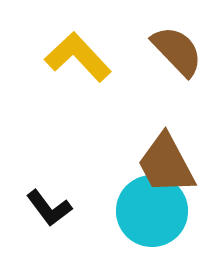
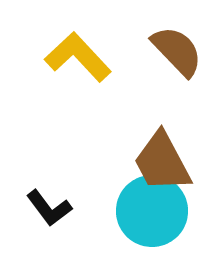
brown trapezoid: moved 4 px left, 2 px up
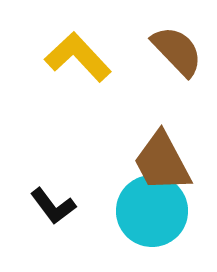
black L-shape: moved 4 px right, 2 px up
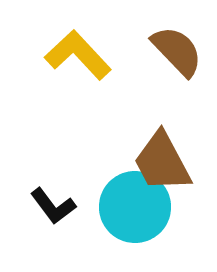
yellow L-shape: moved 2 px up
cyan circle: moved 17 px left, 4 px up
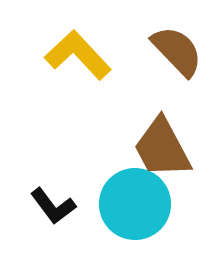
brown trapezoid: moved 14 px up
cyan circle: moved 3 px up
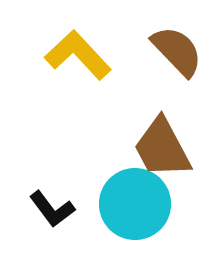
black L-shape: moved 1 px left, 3 px down
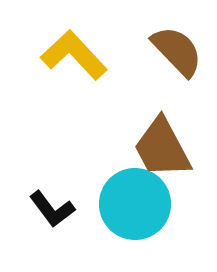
yellow L-shape: moved 4 px left
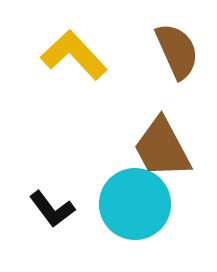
brown semicircle: rotated 20 degrees clockwise
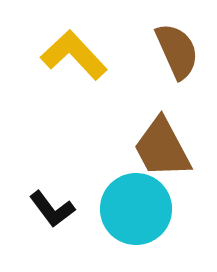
cyan circle: moved 1 px right, 5 px down
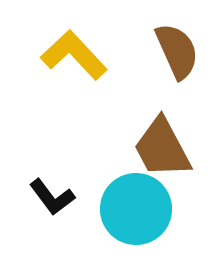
black L-shape: moved 12 px up
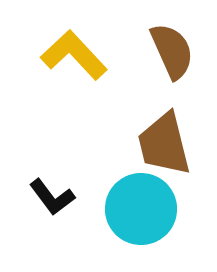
brown semicircle: moved 5 px left
brown trapezoid: moved 2 px right, 4 px up; rotated 14 degrees clockwise
cyan circle: moved 5 px right
